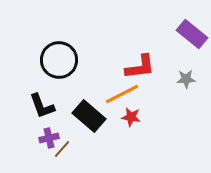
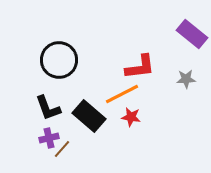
black L-shape: moved 6 px right, 2 px down
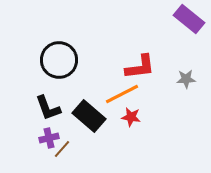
purple rectangle: moved 3 px left, 15 px up
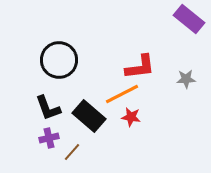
brown line: moved 10 px right, 3 px down
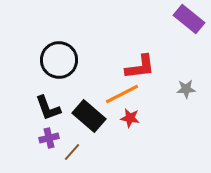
gray star: moved 10 px down
red star: moved 1 px left, 1 px down
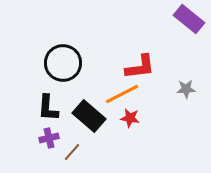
black circle: moved 4 px right, 3 px down
black L-shape: rotated 24 degrees clockwise
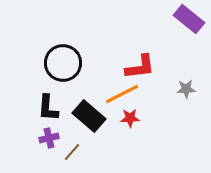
red star: rotated 12 degrees counterclockwise
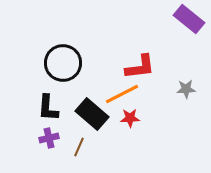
black rectangle: moved 3 px right, 2 px up
brown line: moved 7 px right, 5 px up; rotated 18 degrees counterclockwise
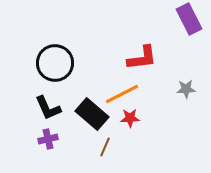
purple rectangle: rotated 24 degrees clockwise
black circle: moved 8 px left
red L-shape: moved 2 px right, 9 px up
black L-shape: rotated 28 degrees counterclockwise
purple cross: moved 1 px left, 1 px down
brown line: moved 26 px right
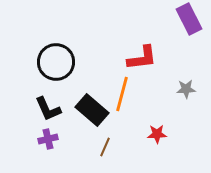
black circle: moved 1 px right, 1 px up
orange line: rotated 48 degrees counterclockwise
black L-shape: moved 1 px down
black rectangle: moved 4 px up
red star: moved 27 px right, 16 px down
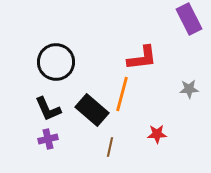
gray star: moved 3 px right
brown line: moved 5 px right; rotated 12 degrees counterclockwise
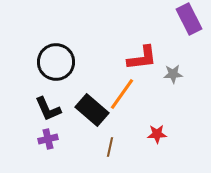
gray star: moved 16 px left, 15 px up
orange line: rotated 20 degrees clockwise
